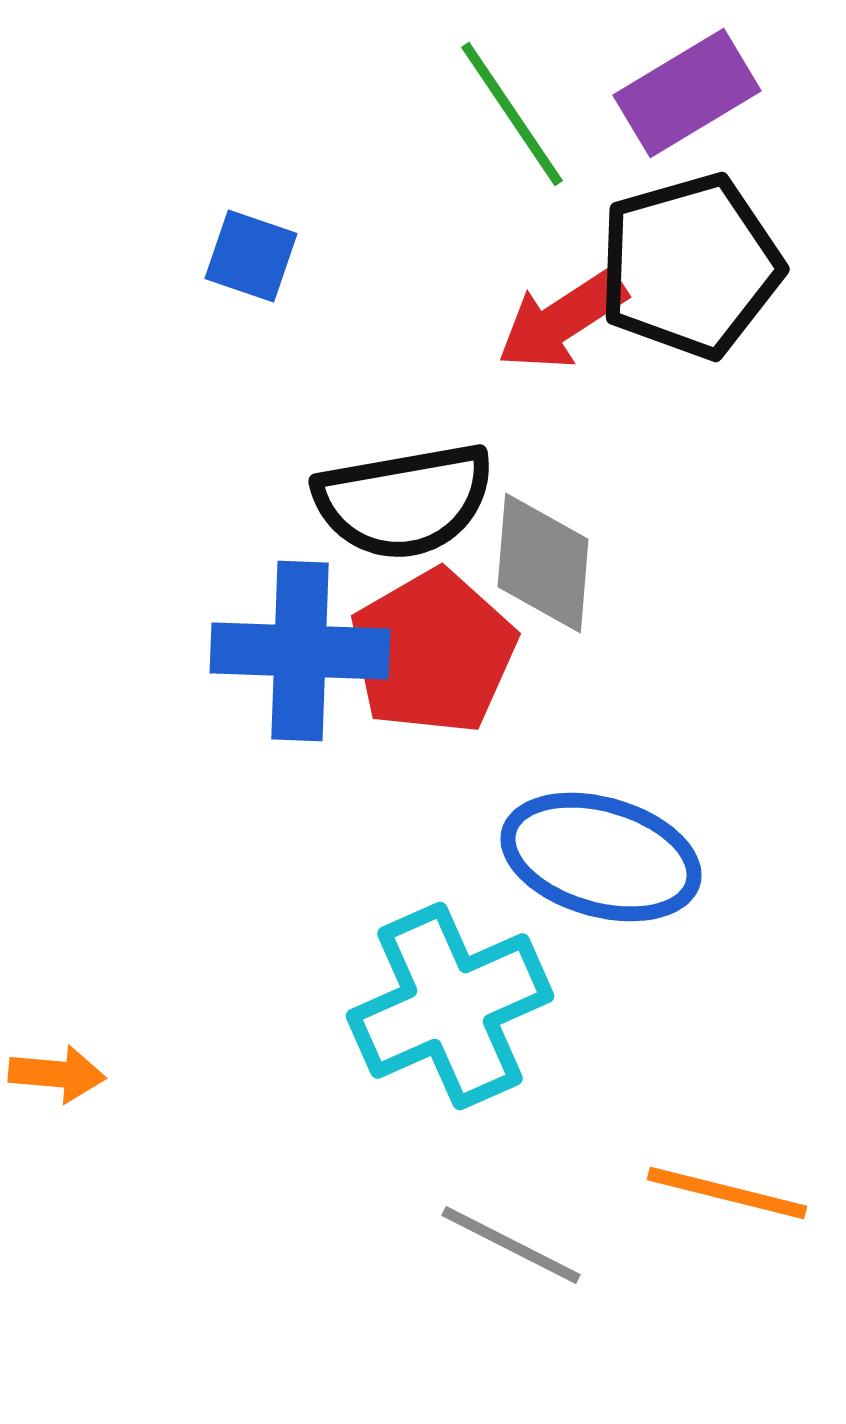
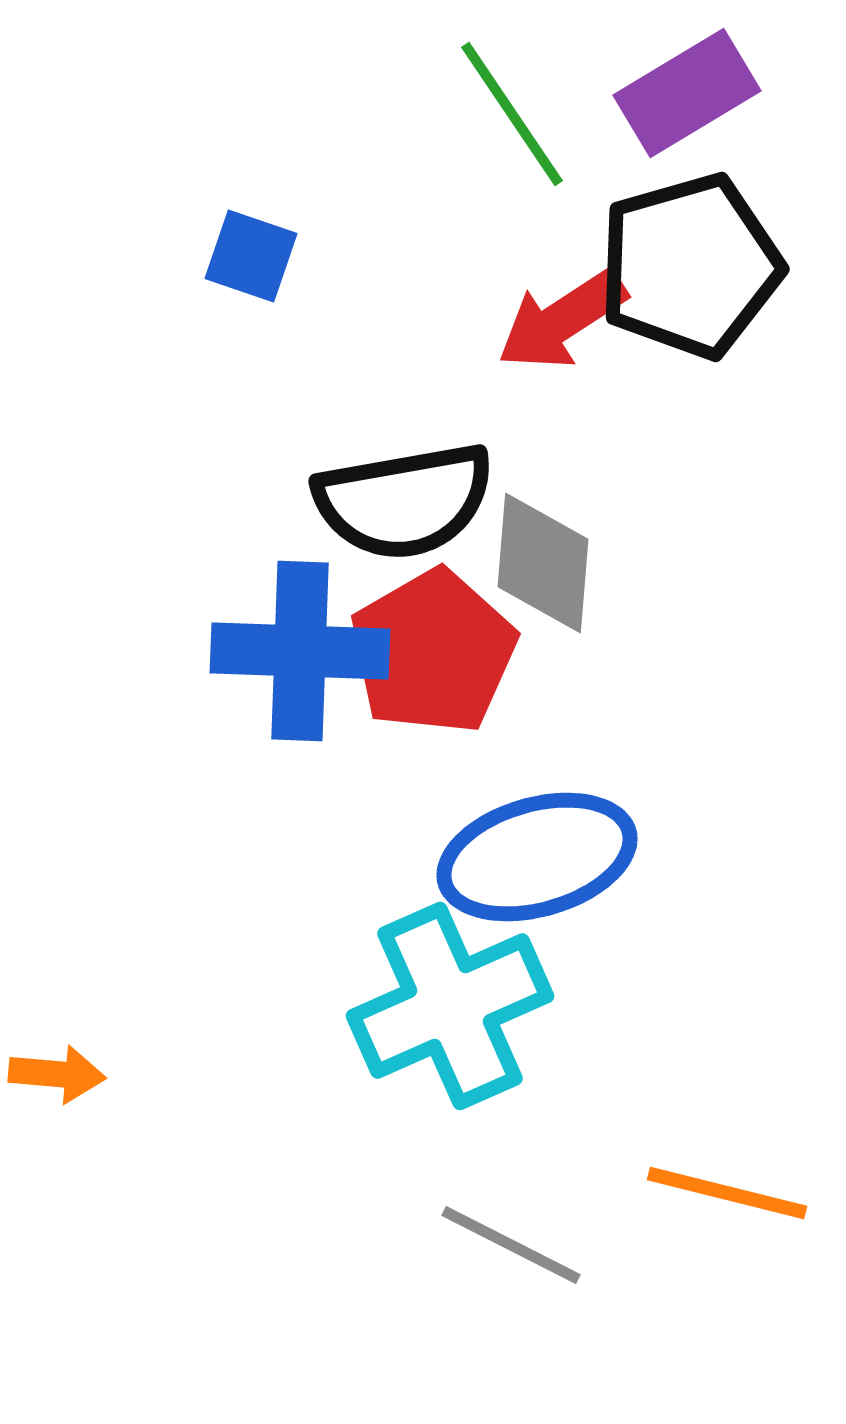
blue ellipse: moved 64 px left; rotated 32 degrees counterclockwise
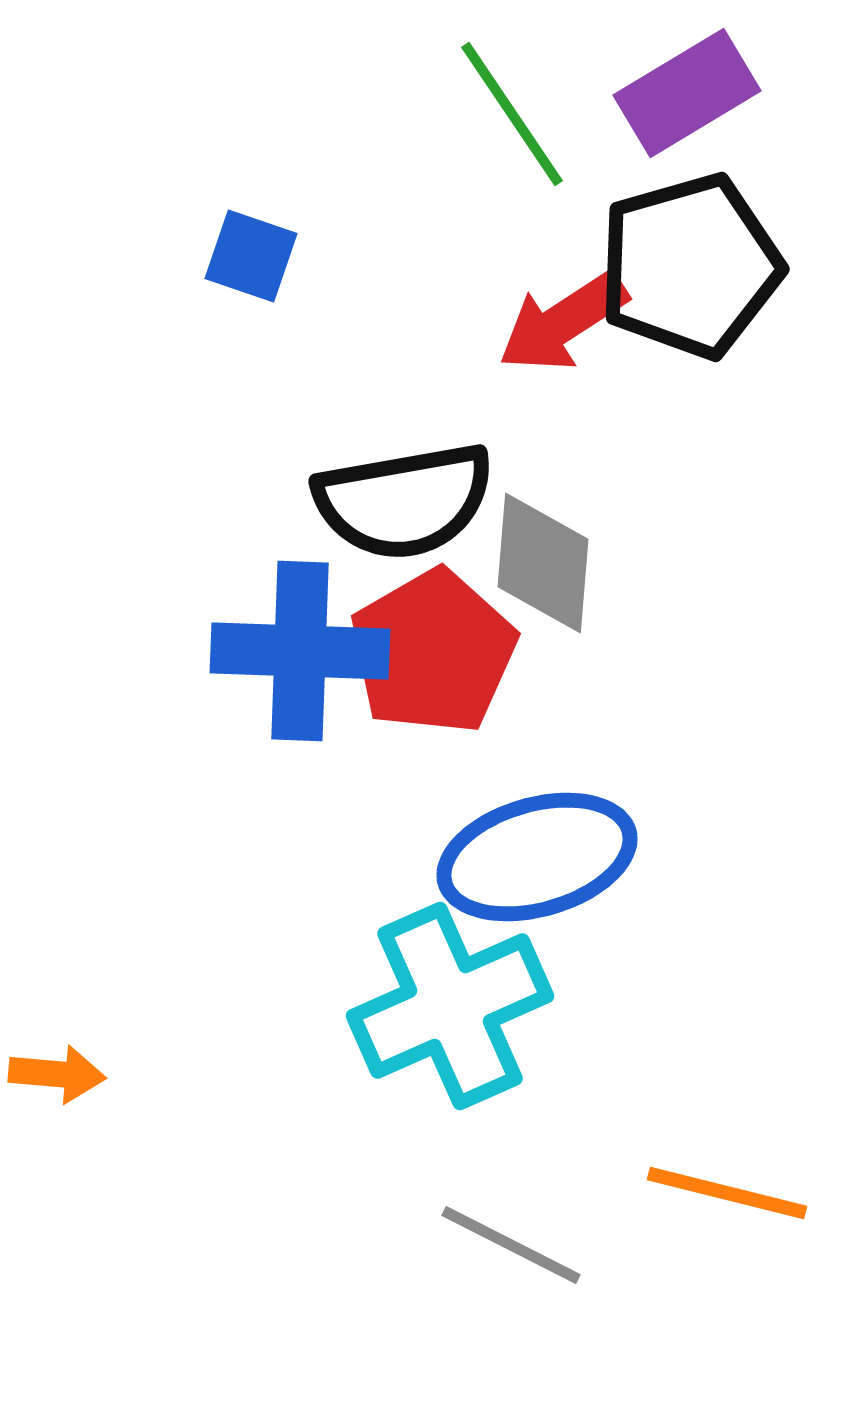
red arrow: moved 1 px right, 2 px down
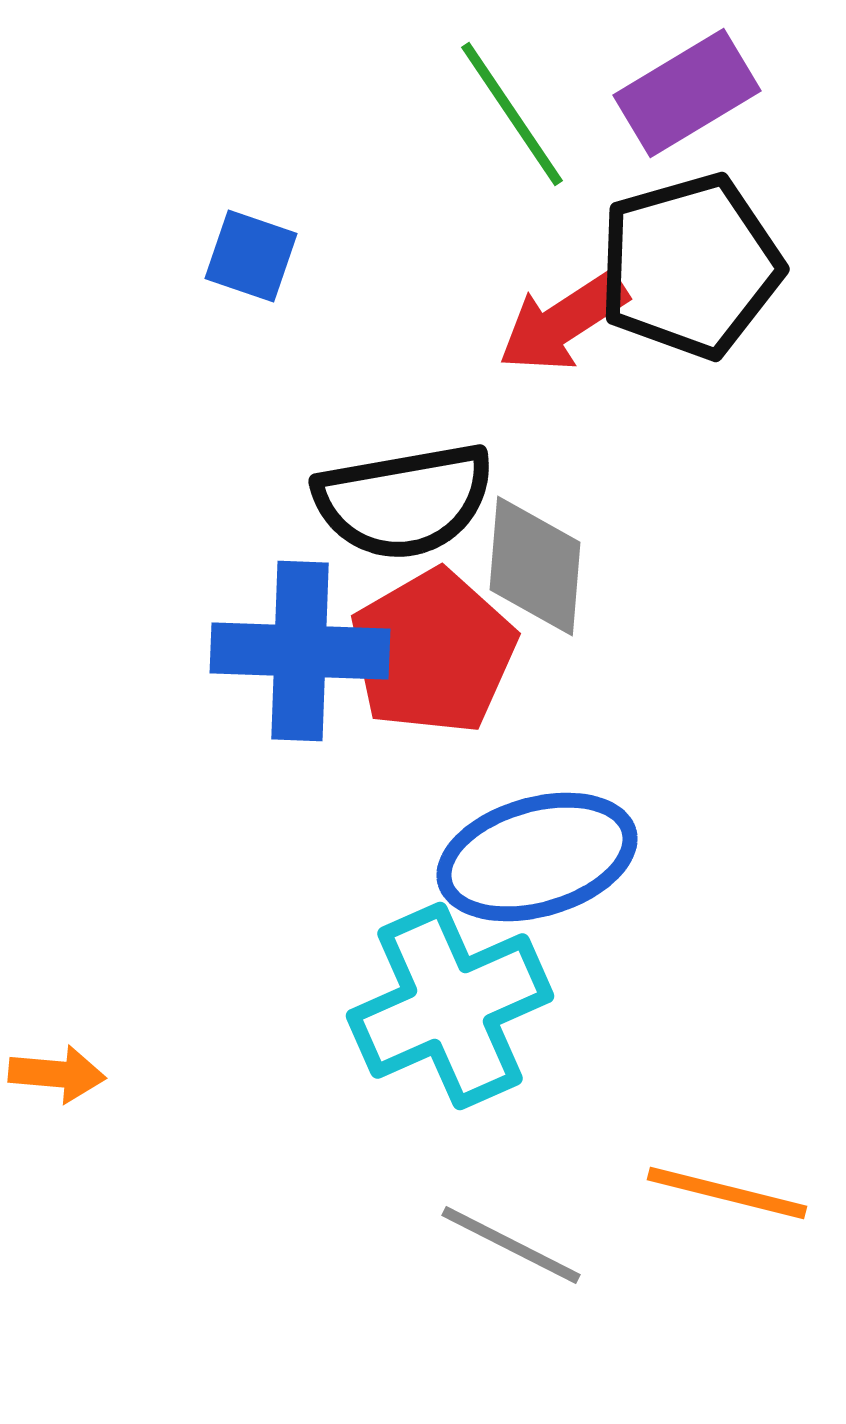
gray diamond: moved 8 px left, 3 px down
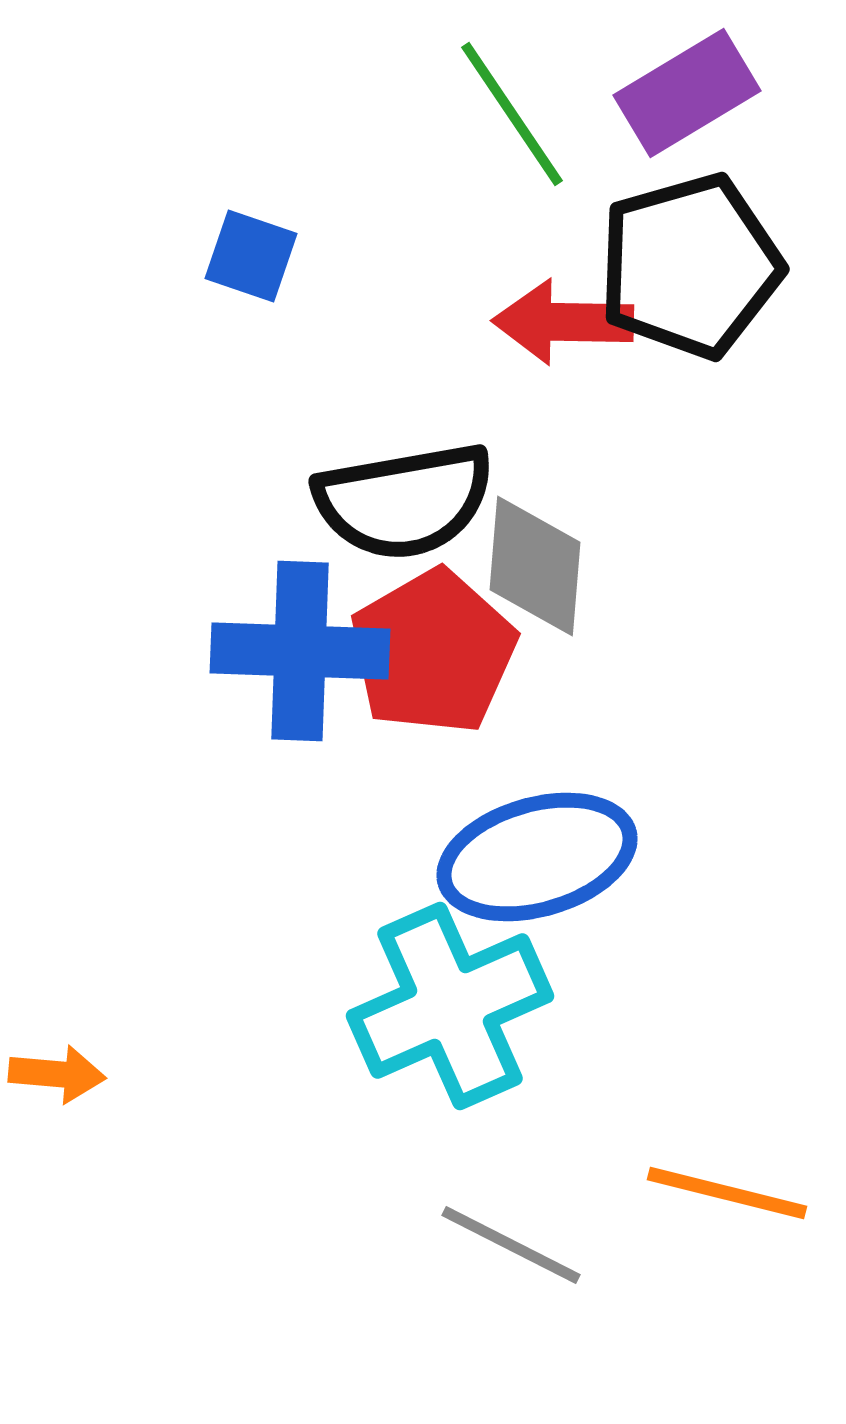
red arrow: rotated 34 degrees clockwise
